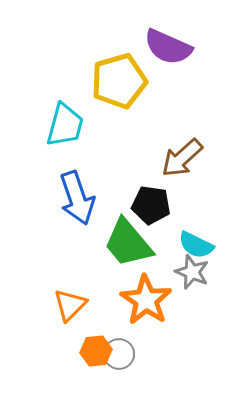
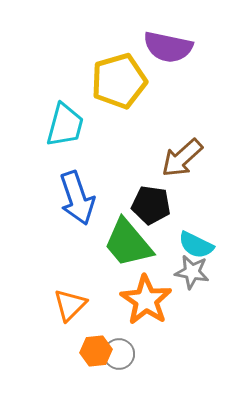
purple semicircle: rotated 12 degrees counterclockwise
gray star: rotated 12 degrees counterclockwise
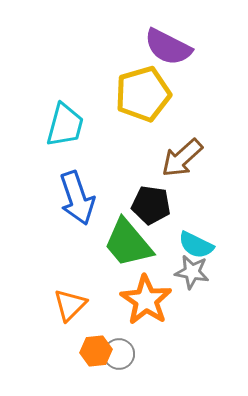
purple semicircle: rotated 15 degrees clockwise
yellow pentagon: moved 24 px right, 13 px down
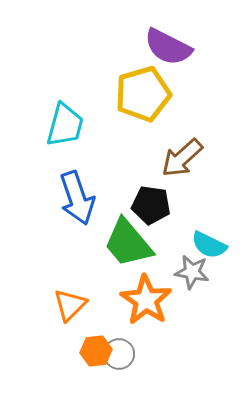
cyan semicircle: moved 13 px right
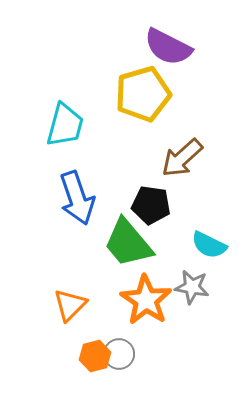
gray star: moved 15 px down
orange hexagon: moved 1 px left, 5 px down; rotated 8 degrees counterclockwise
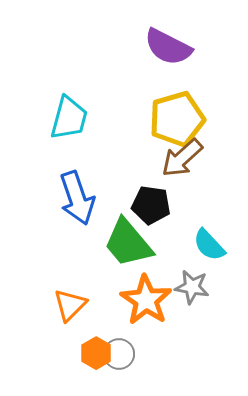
yellow pentagon: moved 34 px right, 25 px down
cyan trapezoid: moved 4 px right, 7 px up
cyan semicircle: rotated 21 degrees clockwise
orange hexagon: moved 1 px right, 3 px up; rotated 16 degrees counterclockwise
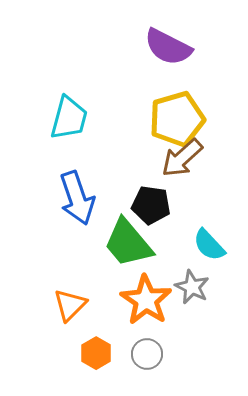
gray star: rotated 16 degrees clockwise
gray circle: moved 28 px right
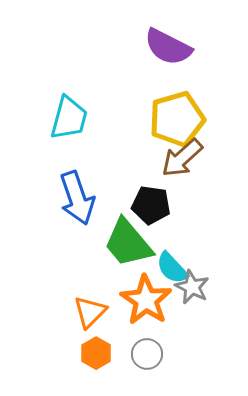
cyan semicircle: moved 37 px left, 23 px down
orange triangle: moved 20 px right, 7 px down
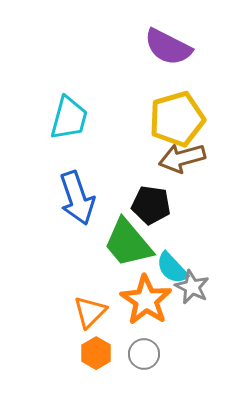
brown arrow: rotated 27 degrees clockwise
gray circle: moved 3 px left
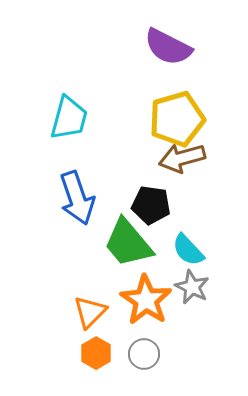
cyan semicircle: moved 16 px right, 18 px up
